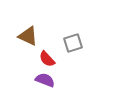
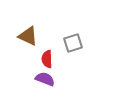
red semicircle: rotated 42 degrees clockwise
purple semicircle: moved 1 px up
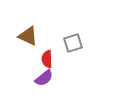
purple semicircle: moved 1 px left, 1 px up; rotated 120 degrees clockwise
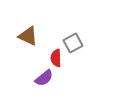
gray square: rotated 12 degrees counterclockwise
red semicircle: moved 9 px right, 1 px up
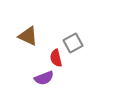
red semicircle: rotated 12 degrees counterclockwise
purple semicircle: rotated 18 degrees clockwise
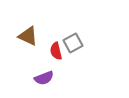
red semicircle: moved 7 px up
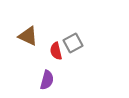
purple semicircle: moved 3 px right, 2 px down; rotated 54 degrees counterclockwise
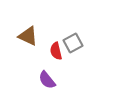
purple semicircle: rotated 126 degrees clockwise
